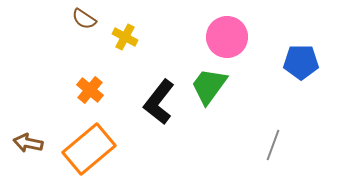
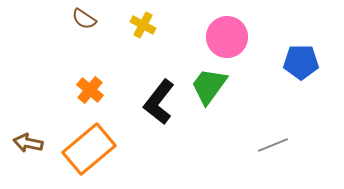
yellow cross: moved 18 px right, 12 px up
gray line: rotated 48 degrees clockwise
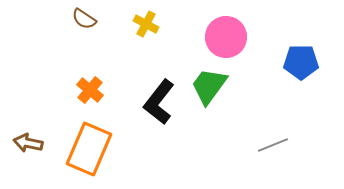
yellow cross: moved 3 px right, 1 px up
pink circle: moved 1 px left
orange rectangle: rotated 27 degrees counterclockwise
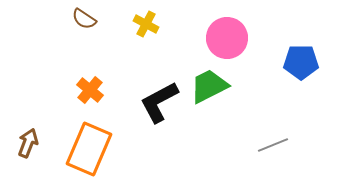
pink circle: moved 1 px right, 1 px down
green trapezoid: rotated 27 degrees clockwise
black L-shape: rotated 24 degrees clockwise
brown arrow: rotated 100 degrees clockwise
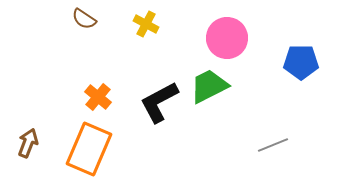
orange cross: moved 8 px right, 7 px down
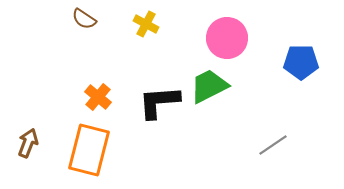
black L-shape: rotated 24 degrees clockwise
gray line: rotated 12 degrees counterclockwise
orange rectangle: moved 1 px down; rotated 9 degrees counterclockwise
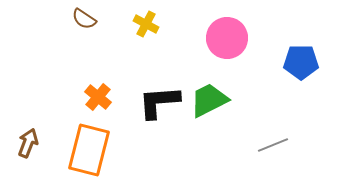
green trapezoid: moved 14 px down
gray line: rotated 12 degrees clockwise
